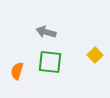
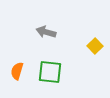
yellow square: moved 9 px up
green square: moved 10 px down
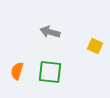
gray arrow: moved 4 px right
yellow square: rotated 21 degrees counterclockwise
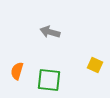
yellow square: moved 19 px down
green square: moved 1 px left, 8 px down
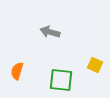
green square: moved 12 px right
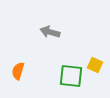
orange semicircle: moved 1 px right
green square: moved 10 px right, 4 px up
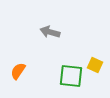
orange semicircle: rotated 18 degrees clockwise
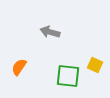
orange semicircle: moved 1 px right, 4 px up
green square: moved 3 px left
